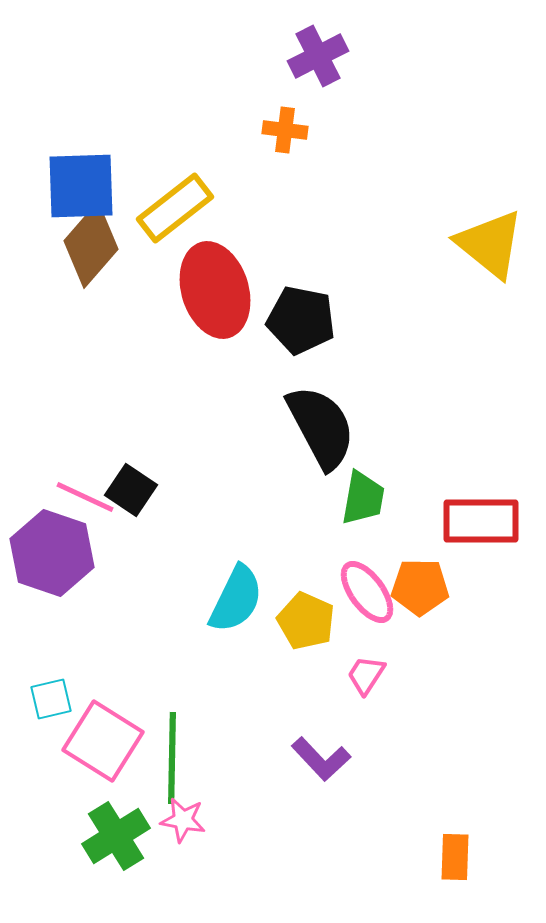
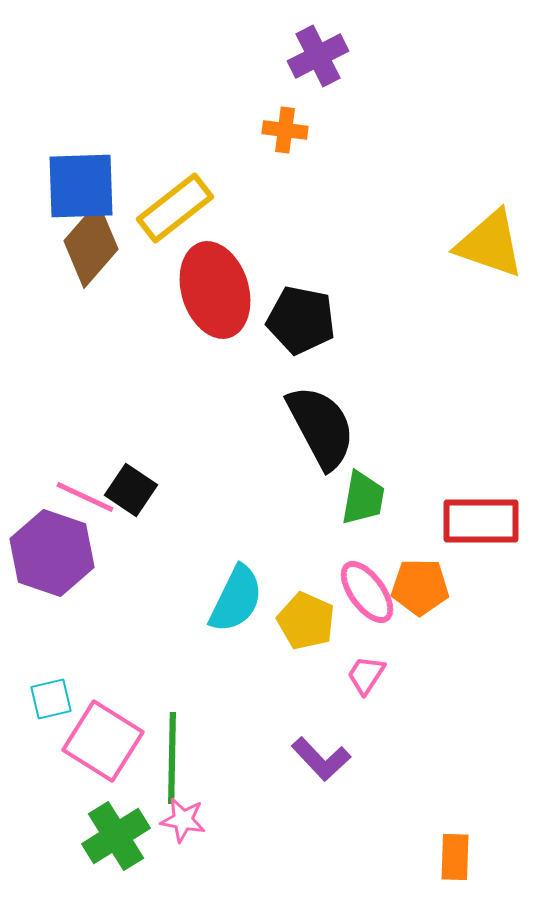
yellow triangle: rotated 20 degrees counterclockwise
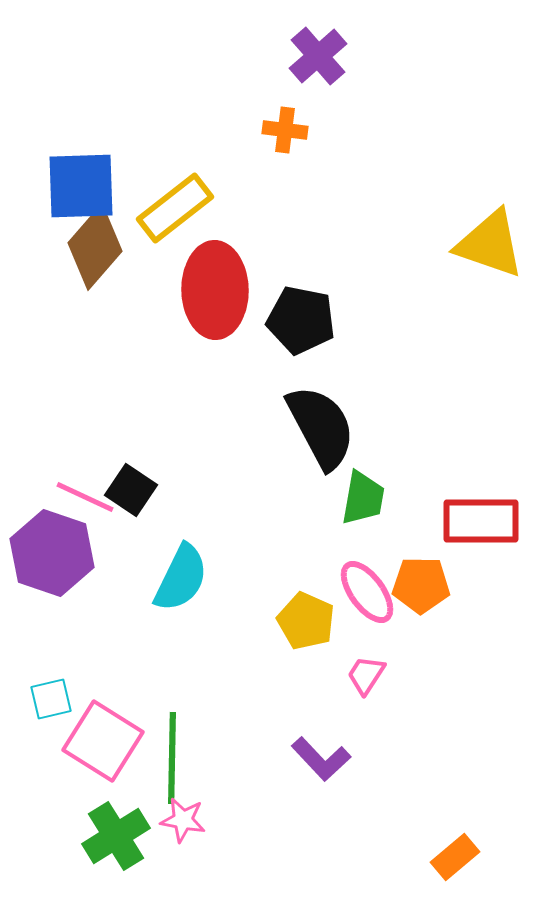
purple cross: rotated 14 degrees counterclockwise
brown diamond: moved 4 px right, 2 px down
red ellipse: rotated 16 degrees clockwise
orange pentagon: moved 1 px right, 2 px up
cyan semicircle: moved 55 px left, 21 px up
orange rectangle: rotated 48 degrees clockwise
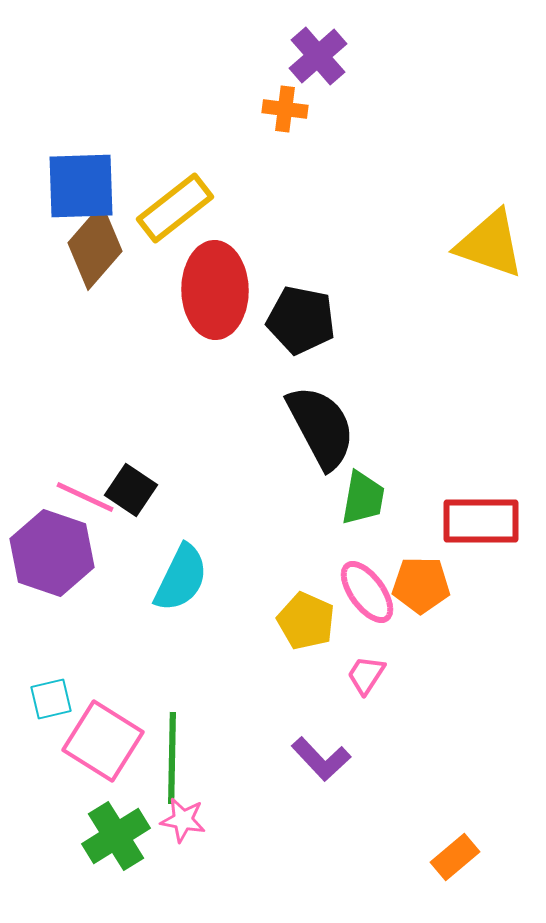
orange cross: moved 21 px up
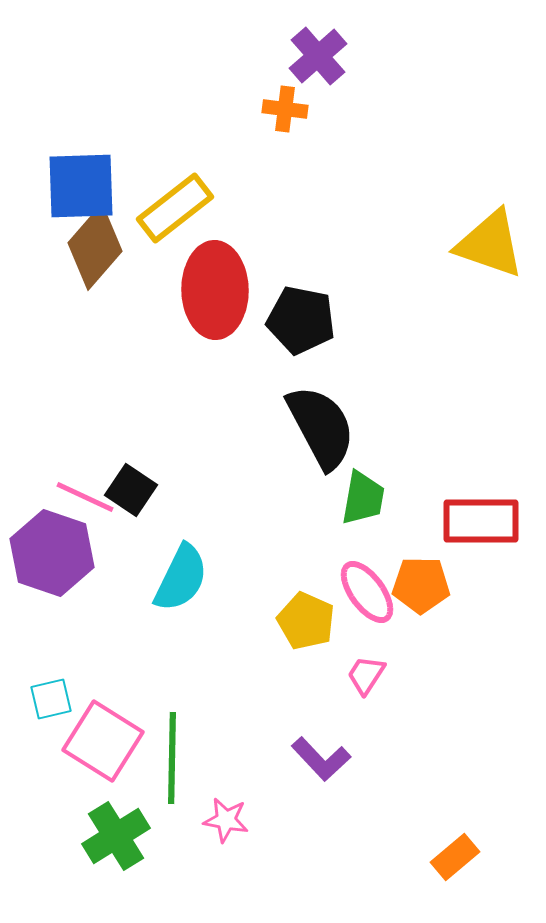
pink star: moved 43 px right
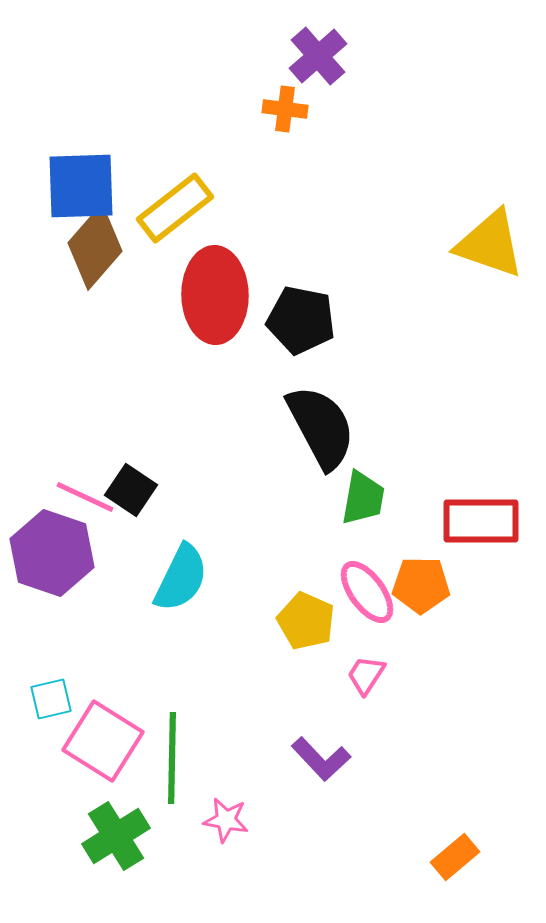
red ellipse: moved 5 px down
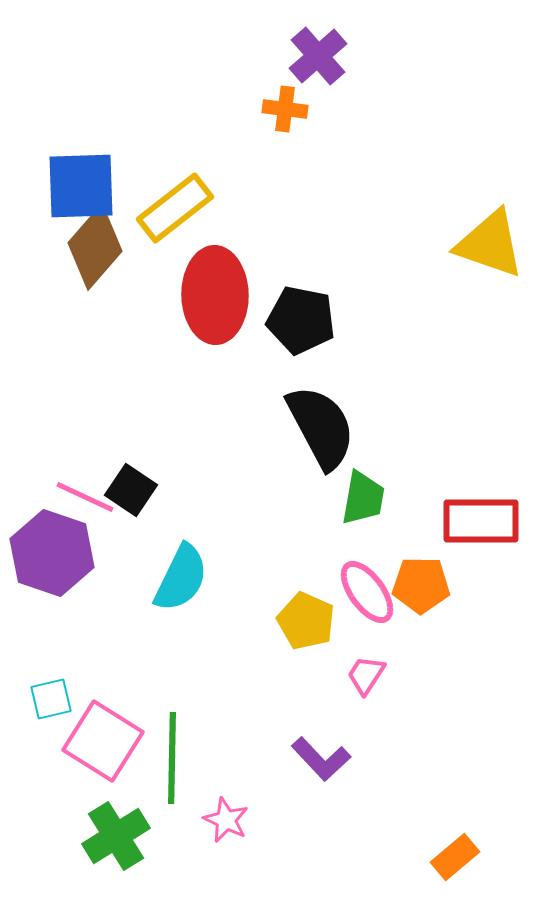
pink star: rotated 15 degrees clockwise
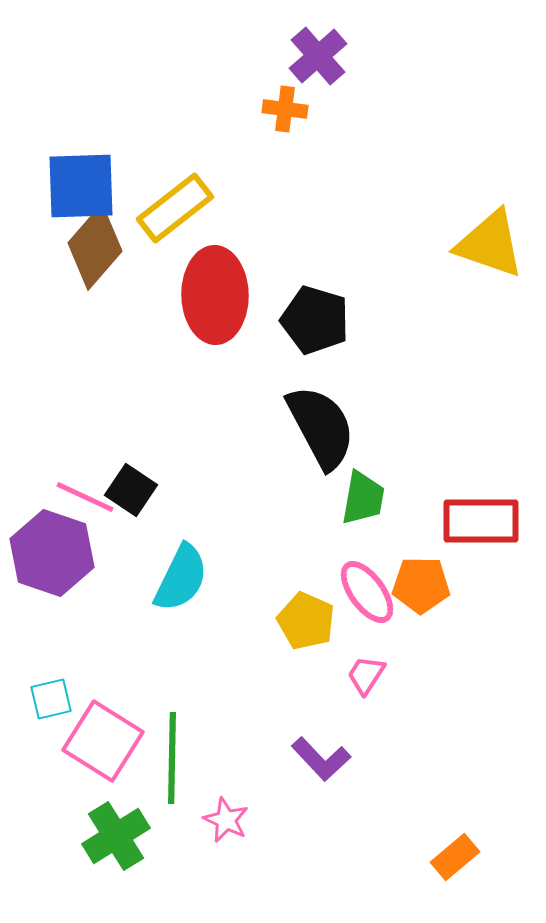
black pentagon: moved 14 px right; rotated 6 degrees clockwise
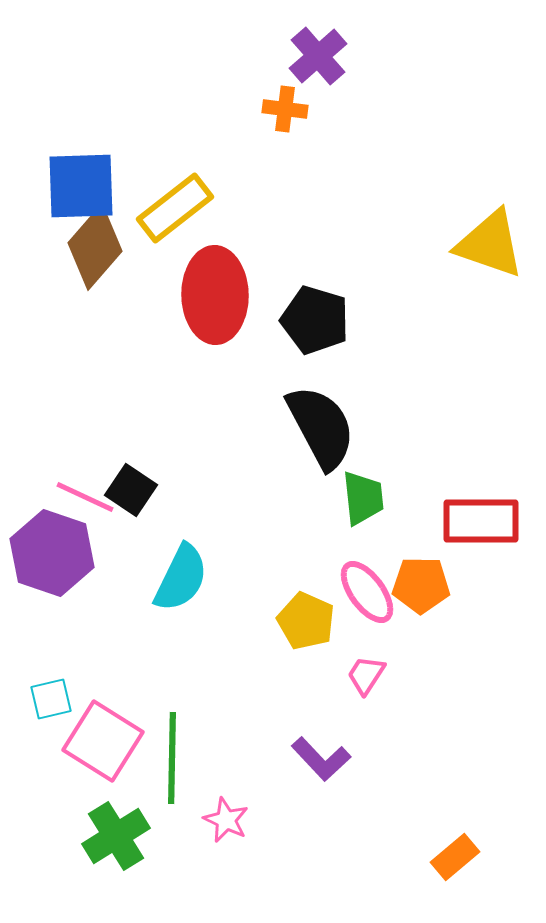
green trapezoid: rotated 16 degrees counterclockwise
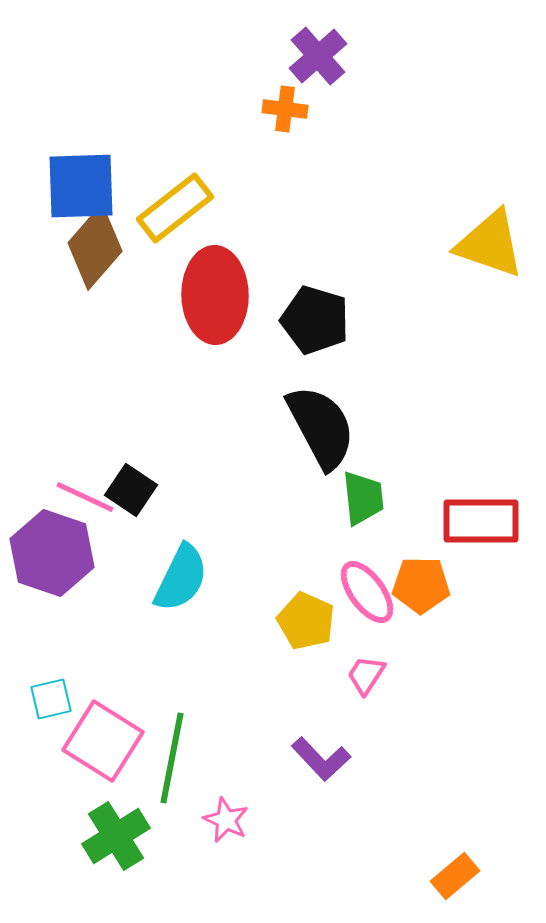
green line: rotated 10 degrees clockwise
orange rectangle: moved 19 px down
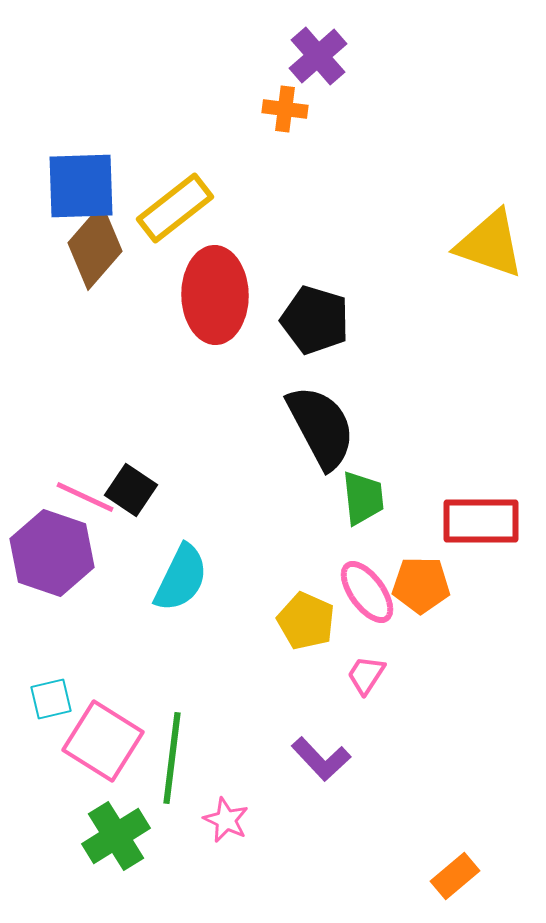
green line: rotated 4 degrees counterclockwise
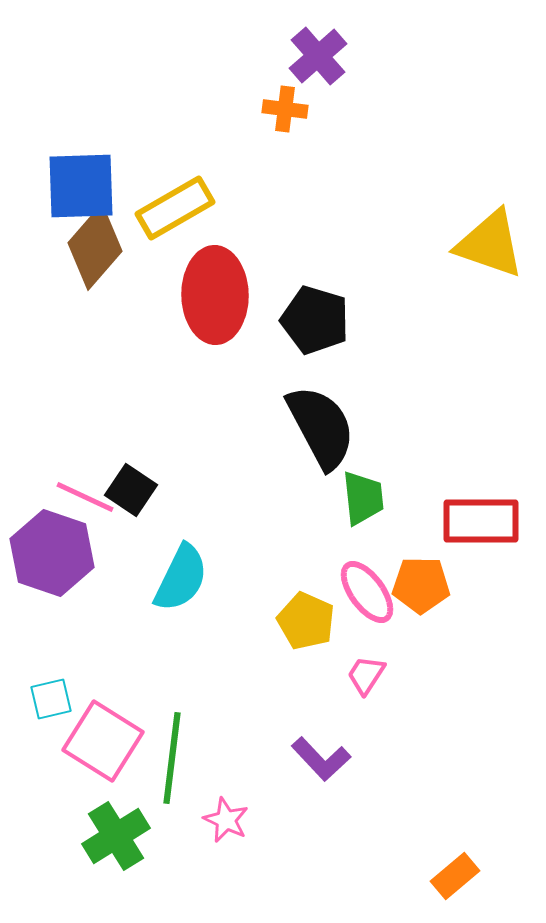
yellow rectangle: rotated 8 degrees clockwise
